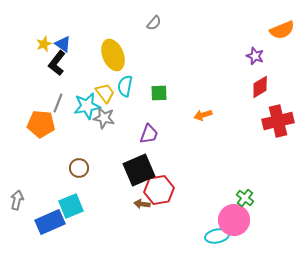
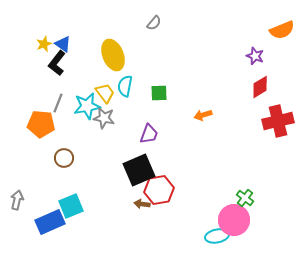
brown circle: moved 15 px left, 10 px up
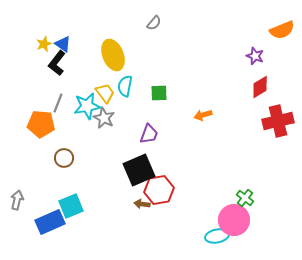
gray star: rotated 15 degrees clockwise
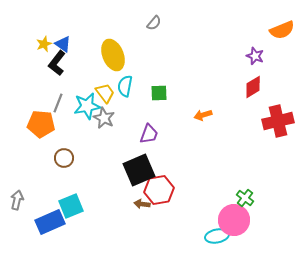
red diamond: moved 7 px left
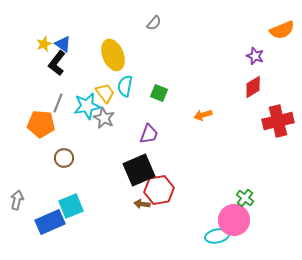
green square: rotated 24 degrees clockwise
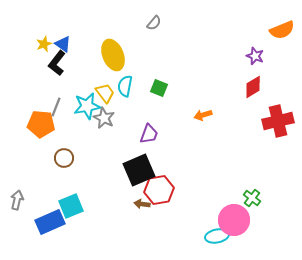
green square: moved 5 px up
gray line: moved 2 px left, 4 px down
green cross: moved 7 px right
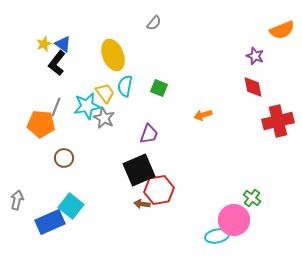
red diamond: rotated 70 degrees counterclockwise
cyan square: rotated 30 degrees counterclockwise
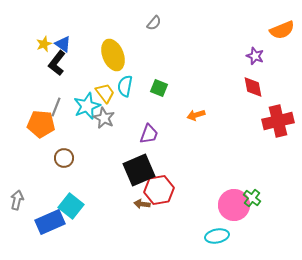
cyan star: rotated 12 degrees counterclockwise
orange arrow: moved 7 px left
pink circle: moved 15 px up
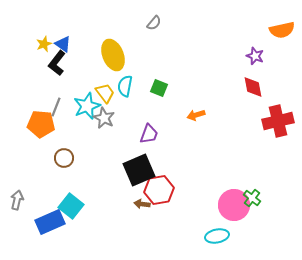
orange semicircle: rotated 10 degrees clockwise
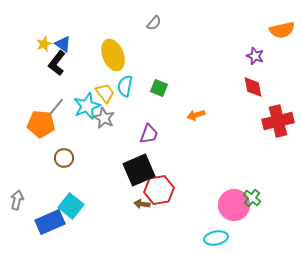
gray line: rotated 18 degrees clockwise
cyan ellipse: moved 1 px left, 2 px down
